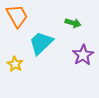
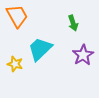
green arrow: rotated 56 degrees clockwise
cyan trapezoid: moved 1 px left, 6 px down
yellow star: rotated 14 degrees counterclockwise
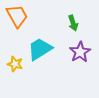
cyan trapezoid: rotated 12 degrees clockwise
purple star: moved 3 px left, 3 px up
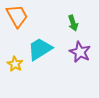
purple star: rotated 15 degrees counterclockwise
yellow star: rotated 14 degrees clockwise
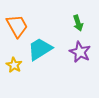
orange trapezoid: moved 10 px down
green arrow: moved 5 px right
yellow star: moved 1 px left, 1 px down
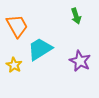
green arrow: moved 2 px left, 7 px up
purple star: moved 9 px down
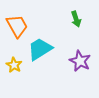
green arrow: moved 3 px down
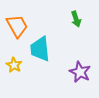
cyan trapezoid: rotated 64 degrees counterclockwise
purple star: moved 11 px down
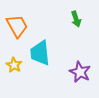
cyan trapezoid: moved 4 px down
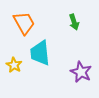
green arrow: moved 2 px left, 3 px down
orange trapezoid: moved 7 px right, 3 px up
purple star: moved 1 px right
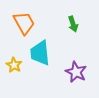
green arrow: moved 1 px left, 2 px down
purple star: moved 5 px left
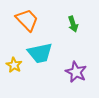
orange trapezoid: moved 3 px right, 3 px up; rotated 15 degrees counterclockwise
cyan trapezoid: rotated 96 degrees counterclockwise
